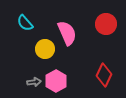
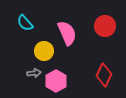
red circle: moved 1 px left, 2 px down
yellow circle: moved 1 px left, 2 px down
gray arrow: moved 9 px up
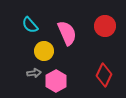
cyan semicircle: moved 5 px right, 2 px down
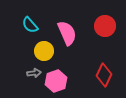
pink hexagon: rotated 10 degrees clockwise
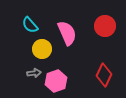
yellow circle: moved 2 px left, 2 px up
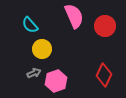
pink semicircle: moved 7 px right, 17 px up
gray arrow: rotated 16 degrees counterclockwise
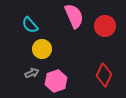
gray arrow: moved 2 px left
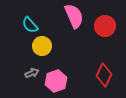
yellow circle: moved 3 px up
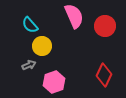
gray arrow: moved 3 px left, 8 px up
pink hexagon: moved 2 px left, 1 px down
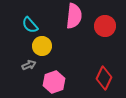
pink semicircle: rotated 30 degrees clockwise
red diamond: moved 3 px down
